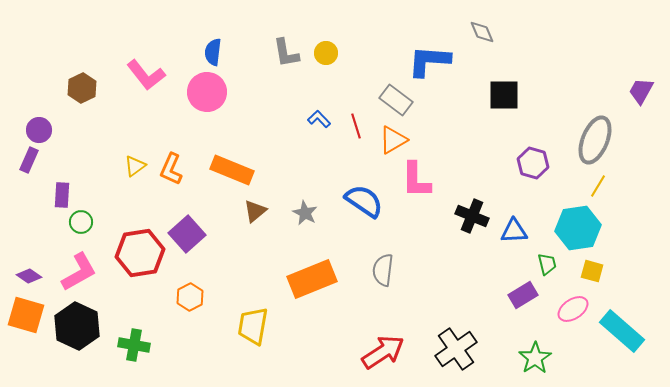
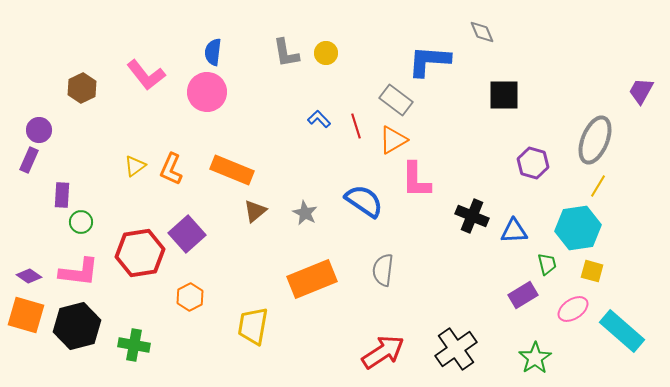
pink L-shape at (79, 272): rotated 36 degrees clockwise
black hexagon at (77, 326): rotated 21 degrees clockwise
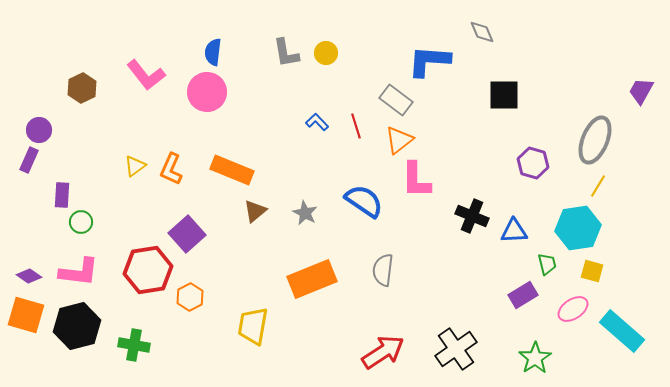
blue L-shape at (319, 119): moved 2 px left, 3 px down
orange triangle at (393, 140): moved 6 px right; rotated 8 degrees counterclockwise
red hexagon at (140, 253): moved 8 px right, 17 px down
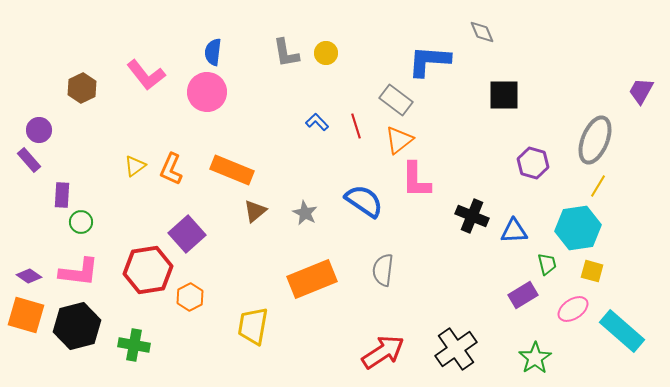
purple rectangle at (29, 160): rotated 65 degrees counterclockwise
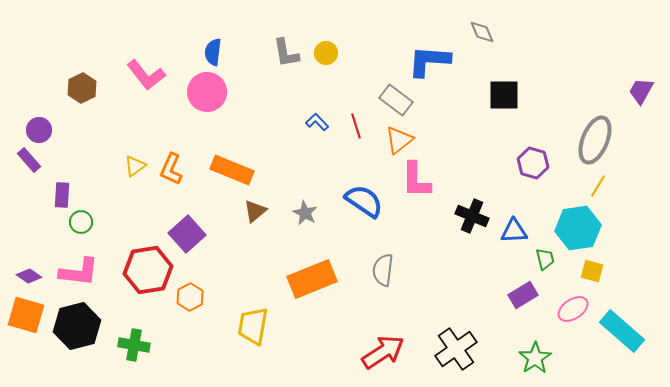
green trapezoid at (547, 264): moved 2 px left, 5 px up
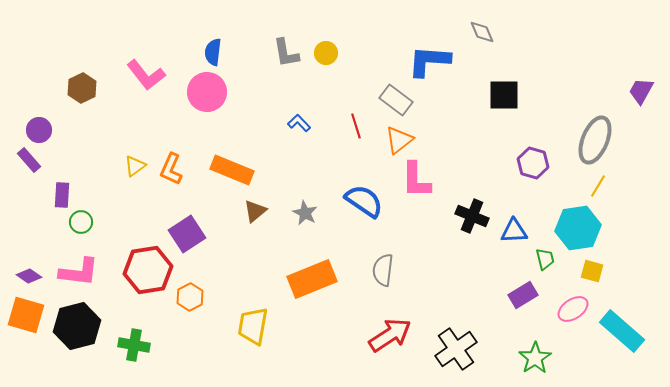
blue L-shape at (317, 122): moved 18 px left, 1 px down
purple square at (187, 234): rotated 9 degrees clockwise
red arrow at (383, 352): moved 7 px right, 17 px up
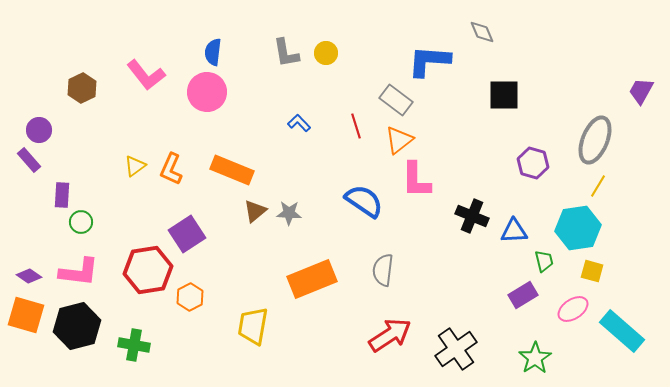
gray star at (305, 213): moved 16 px left; rotated 25 degrees counterclockwise
green trapezoid at (545, 259): moved 1 px left, 2 px down
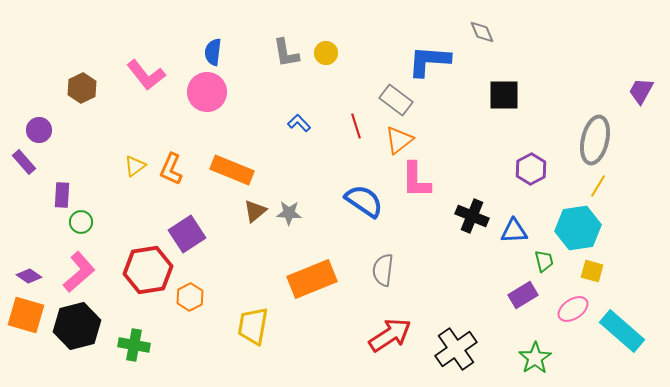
gray ellipse at (595, 140): rotated 9 degrees counterclockwise
purple rectangle at (29, 160): moved 5 px left, 2 px down
purple hexagon at (533, 163): moved 2 px left, 6 px down; rotated 16 degrees clockwise
pink L-shape at (79, 272): rotated 48 degrees counterclockwise
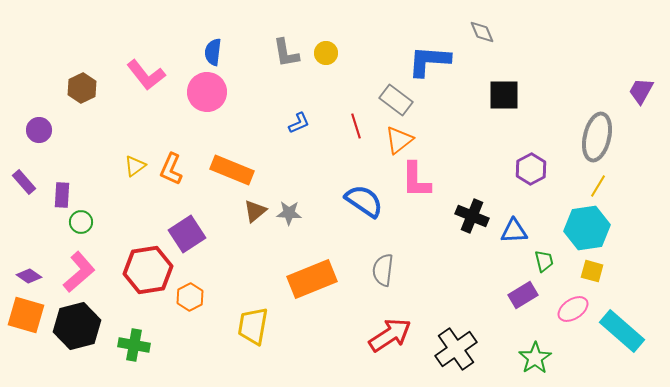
blue L-shape at (299, 123): rotated 110 degrees clockwise
gray ellipse at (595, 140): moved 2 px right, 3 px up
purple rectangle at (24, 162): moved 20 px down
cyan hexagon at (578, 228): moved 9 px right
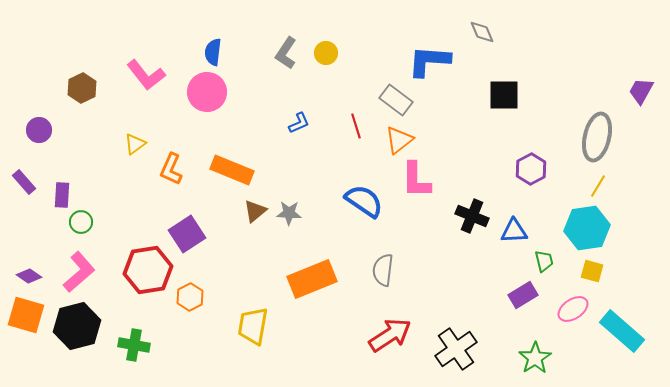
gray L-shape at (286, 53): rotated 44 degrees clockwise
yellow triangle at (135, 166): moved 22 px up
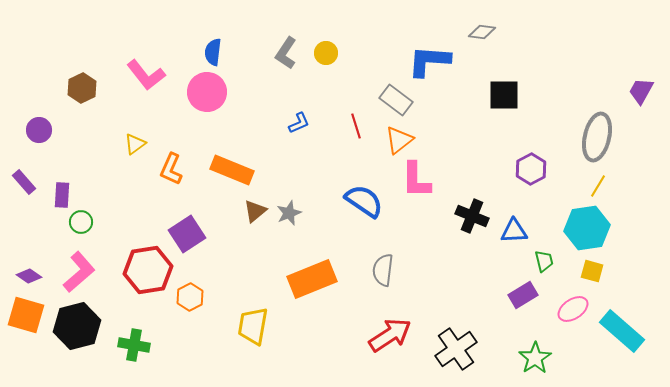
gray diamond at (482, 32): rotated 60 degrees counterclockwise
gray star at (289, 213): rotated 25 degrees counterclockwise
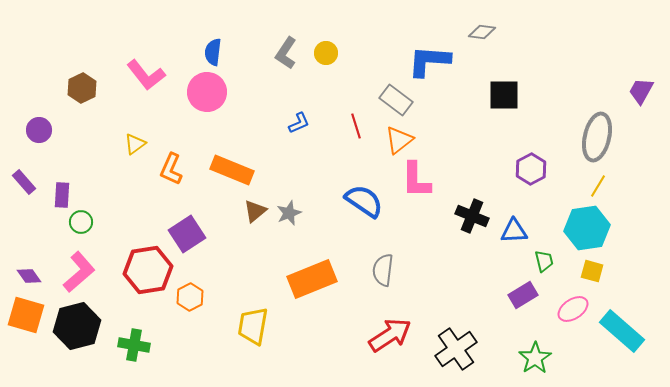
purple diamond at (29, 276): rotated 20 degrees clockwise
